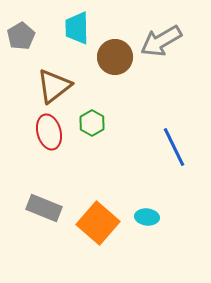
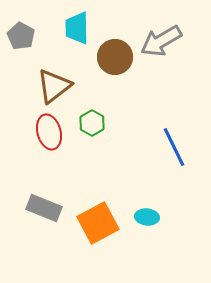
gray pentagon: rotated 12 degrees counterclockwise
orange square: rotated 21 degrees clockwise
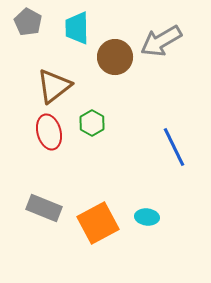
gray pentagon: moved 7 px right, 14 px up
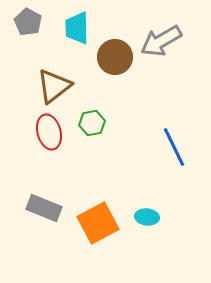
green hexagon: rotated 20 degrees clockwise
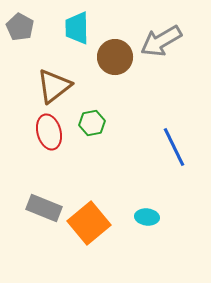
gray pentagon: moved 8 px left, 5 px down
orange square: moved 9 px left; rotated 12 degrees counterclockwise
